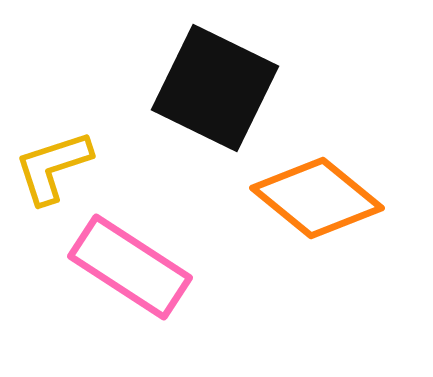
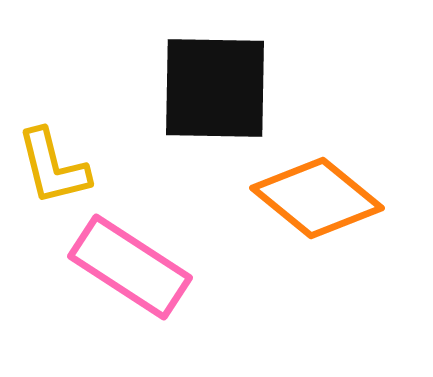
black square: rotated 25 degrees counterclockwise
yellow L-shape: rotated 86 degrees counterclockwise
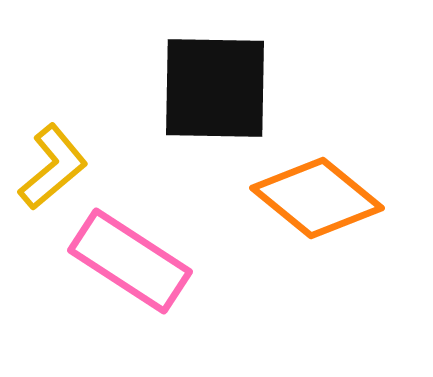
yellow L-shape: rotated 116 degrees counterclockwise
pink rectangle: moved 6 px up
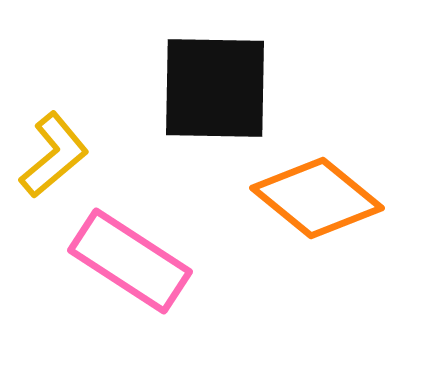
yellow L-shape: moved 1 px right, 12 px up
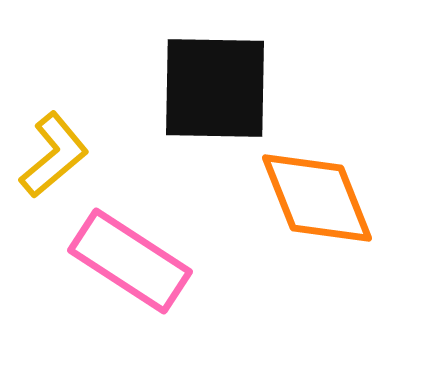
orange diamond: rotated 29 degrees clockwise
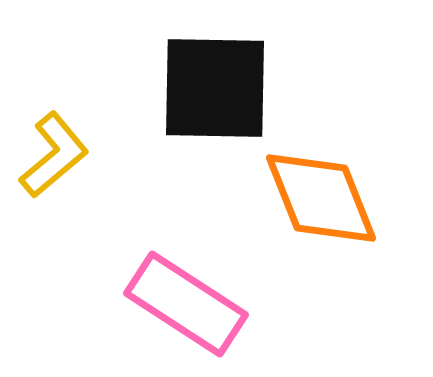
orange diamond: moved 4 px right
pink rectangle: moved 56 px right, 43 px down
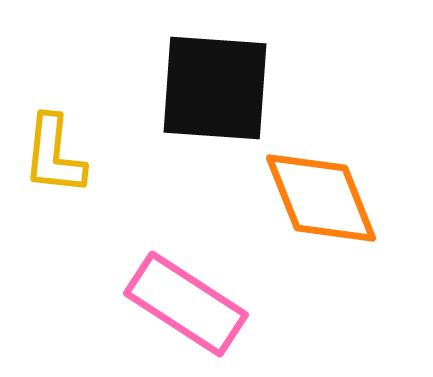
black square: rotated 3 degrees clockwise
yellow L-shape: rotated 136 degrees clockwise
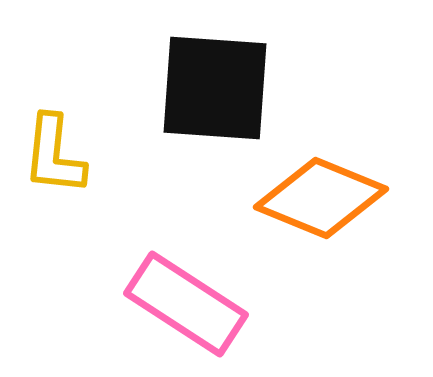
orange diamond: rotated 46 degrees counterclockwise
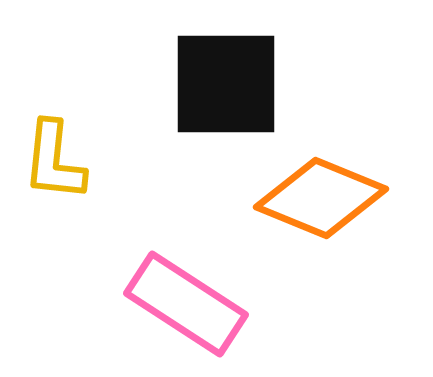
black square: moved 11 px right, 4 px up; rotated 4 degrees counterclockwise
yellow L-shape: moved 6 px down
